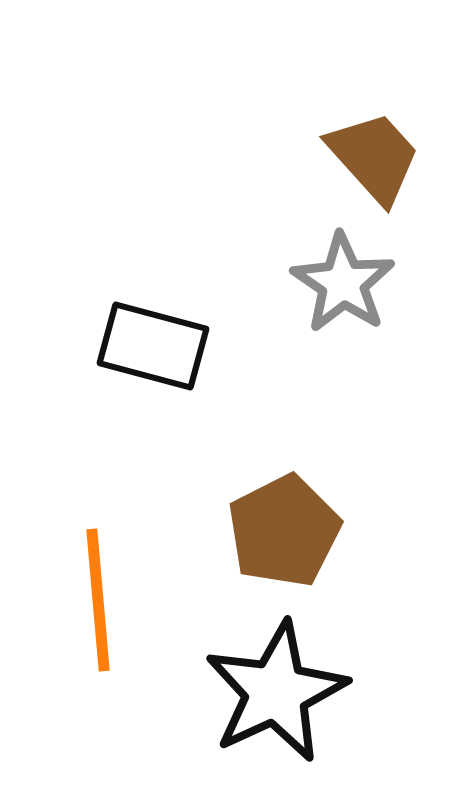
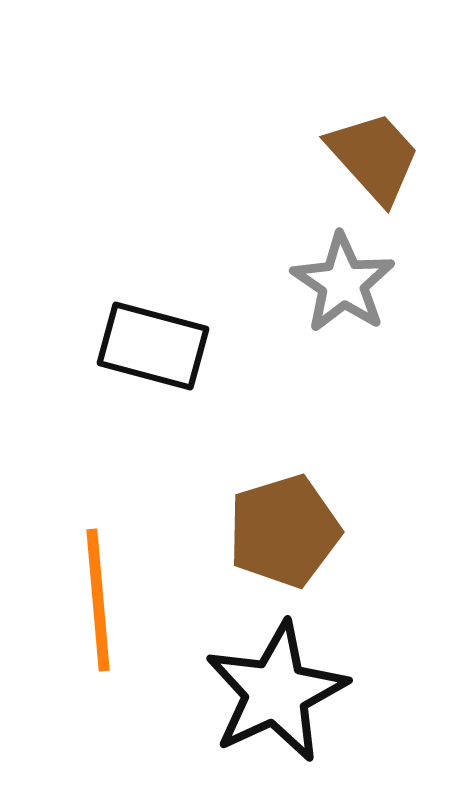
brown pentagon: rotated 10 degrees clockwise
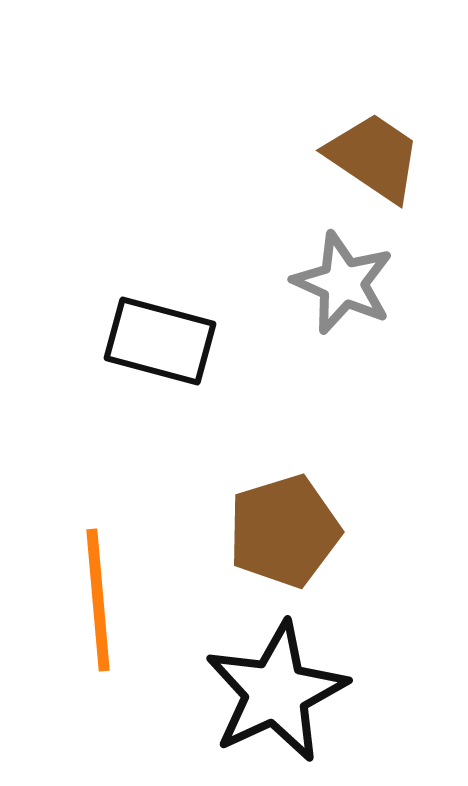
brown trapezoid: rotated 14 degrees counterclockwise
gray star: rotated 10 degrees counterclockwise
black rectangle: moved 7 px right, 5 px up
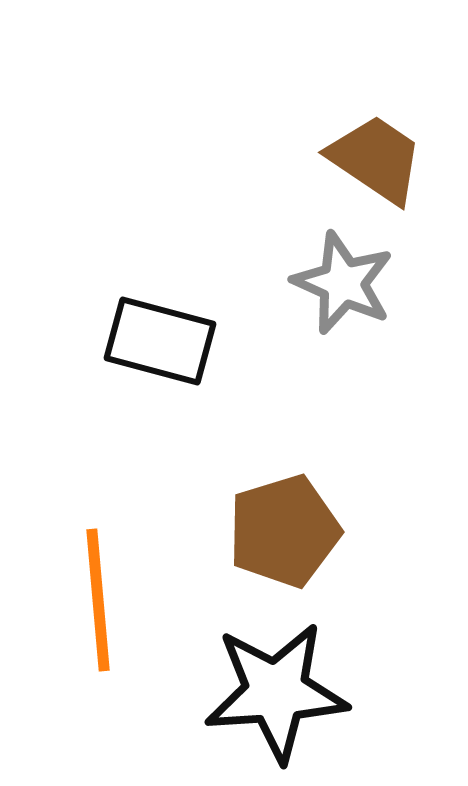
brown trapezoid: moved 2 px right, 2 px down
black star: rotated 21 degrees clockwise
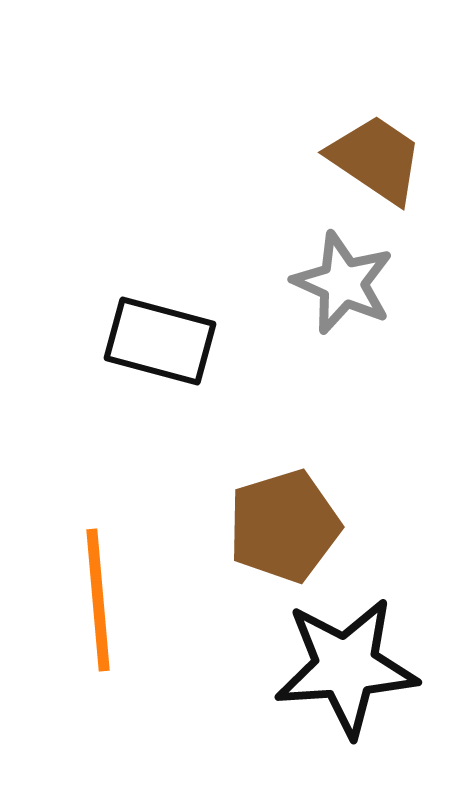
brown pentagon: moved 5 px up
black star: moved 70 px right, 25 px up
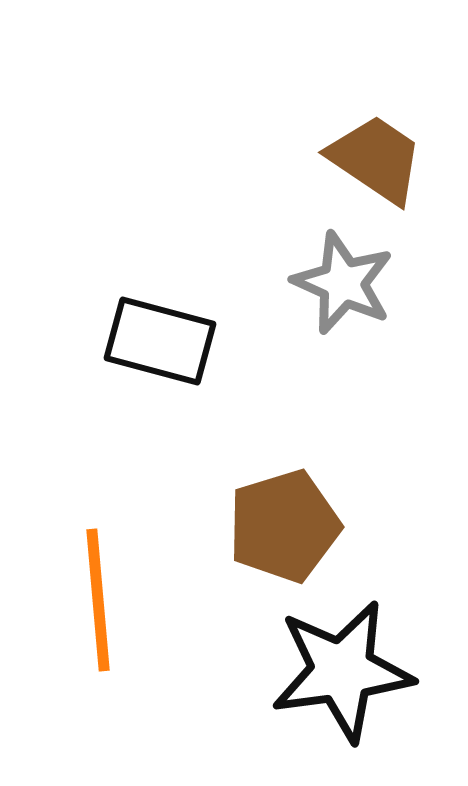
black star: moved 4 px left, 4 px down; rotated 4 degrees counterclockwise
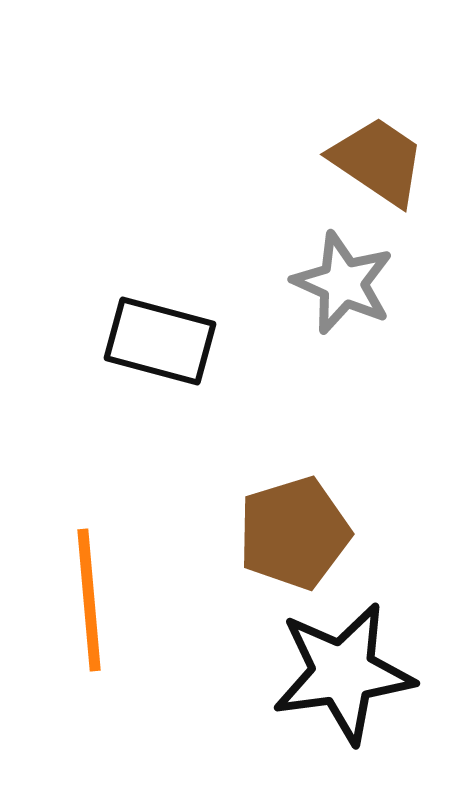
brown trapezoid: moved 2 px right, 2 px down
brown pentagon: moved 10 px right, 7 px down
orange line: moved 9 px left
black star: moved 1 px right, 2 px down
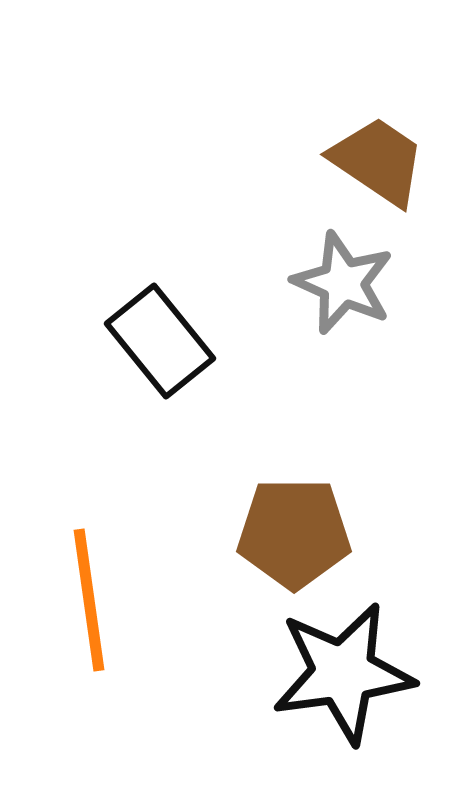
black rectangle: rotated 36 degrees clockwise
brown pentagon: rotated 17 degrees clockwise
orange line: rotated 3 degrees counterclockwise
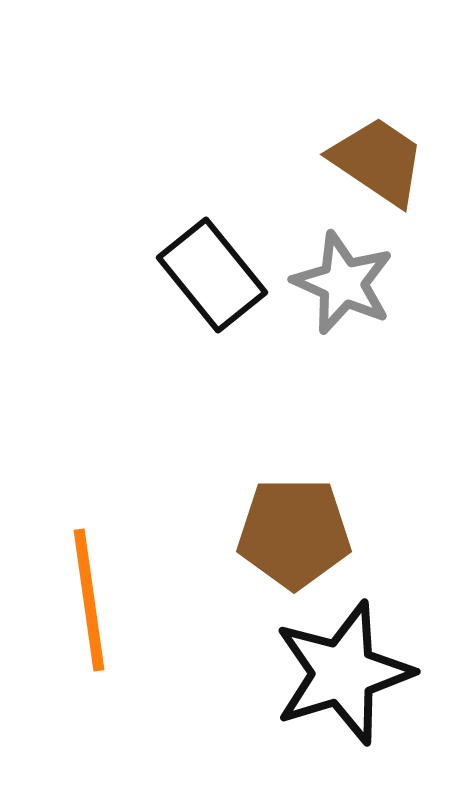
black rectangle: moved 52 px right, 66 px up
black star: rotated 9 degrees counterclockwise
